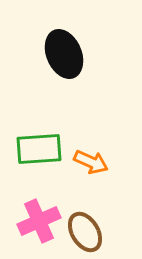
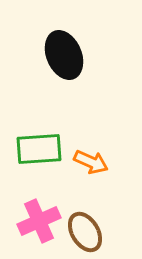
black ellipse: moved 1 px down
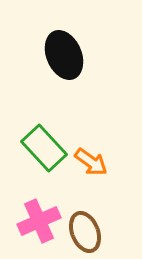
green rectangle: moved 5 px right, 1 px up; rotated 51 degrees clockwise
orange arrow: rotated 12 degrees clockwise
brown ellipse: rotated 9 degrees clockwise
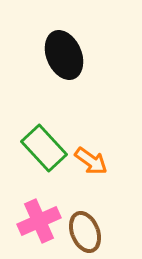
orange arrow: moved 1 px up
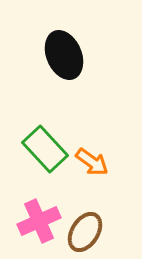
green rectangle: moved 1 px right, 1 px down
orange arrow: moved 1 px right, 1 px down
brown ellipse: rotated 54 degrees clockwise
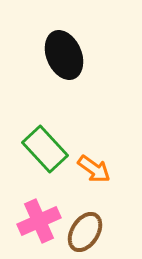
orange arrow: moved 2 px right, 7 px down
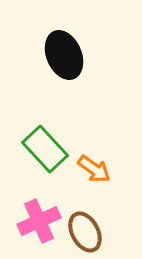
brown ellipse: rotated 60 degrees counterclockwise
